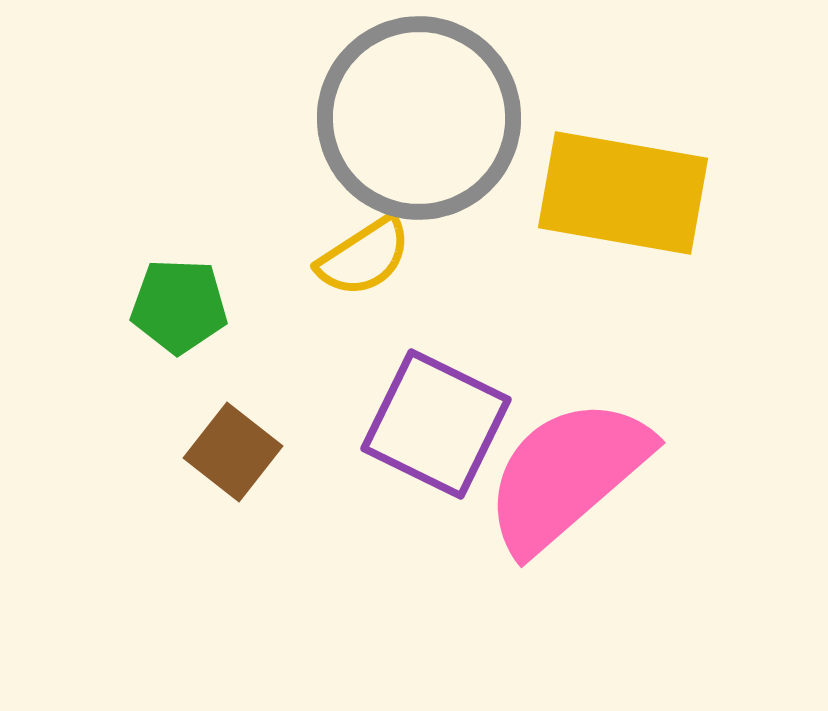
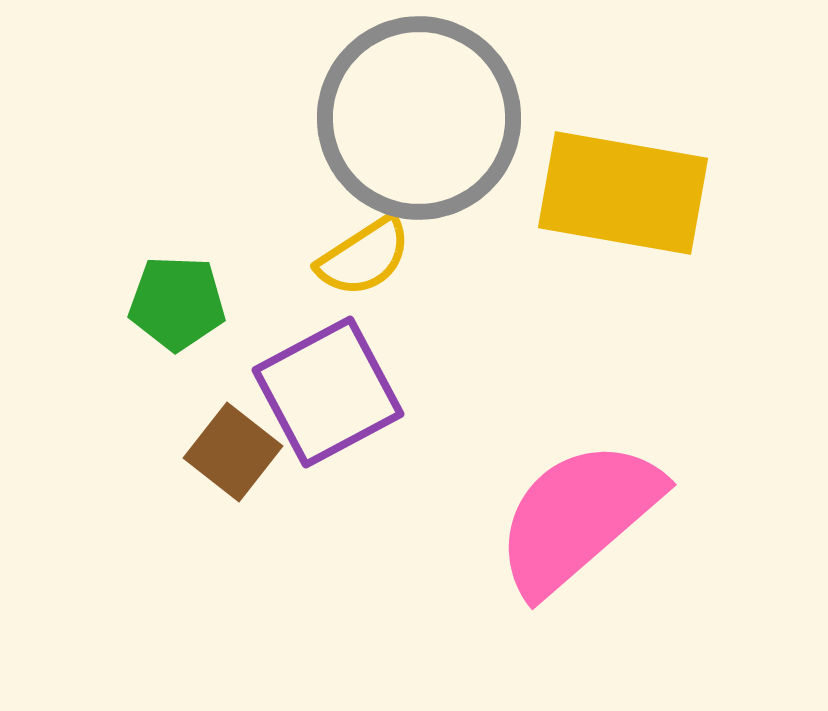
green pentagon: moved 2 px left, 3 px up
purple square: moved 108 px left, 32 px up; rotated 36 degrees clockwise
pink semicircle: moved 11 px right, 42 px down
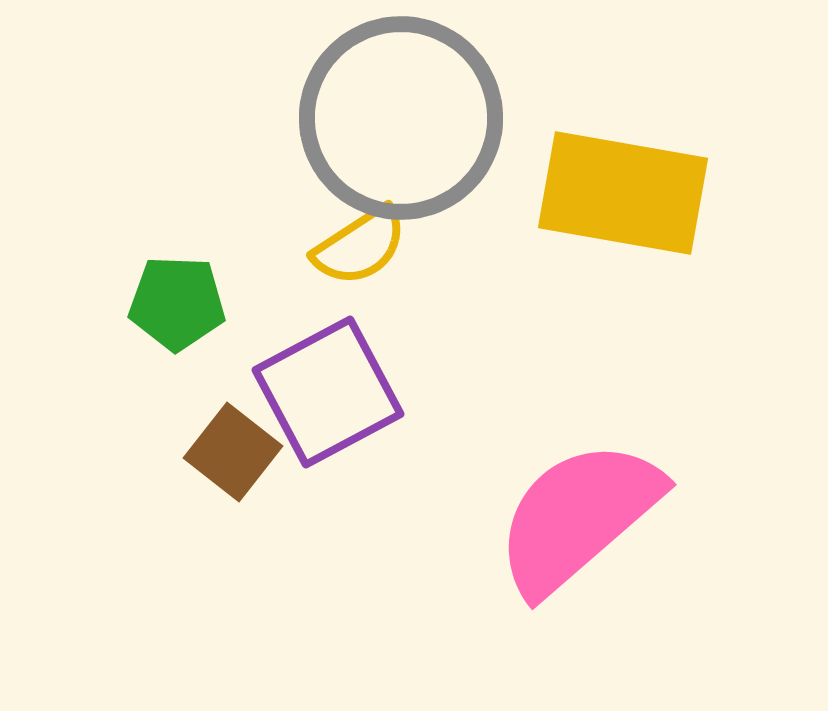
gray circle: moved 18 px left
yellow semicircle: moved 4 px left, 11 px up
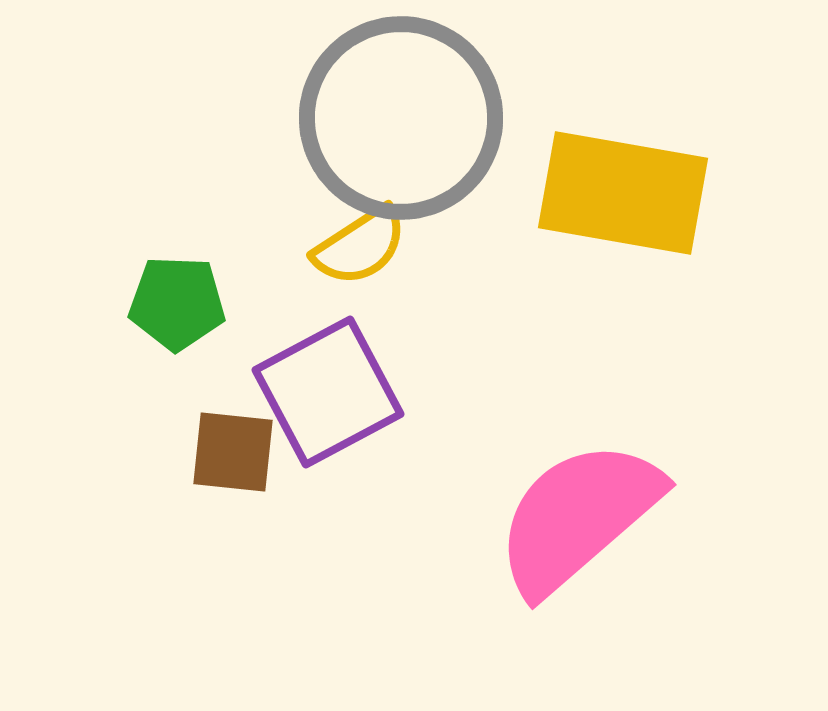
brown square: rotated 32 degrees counterclockwise
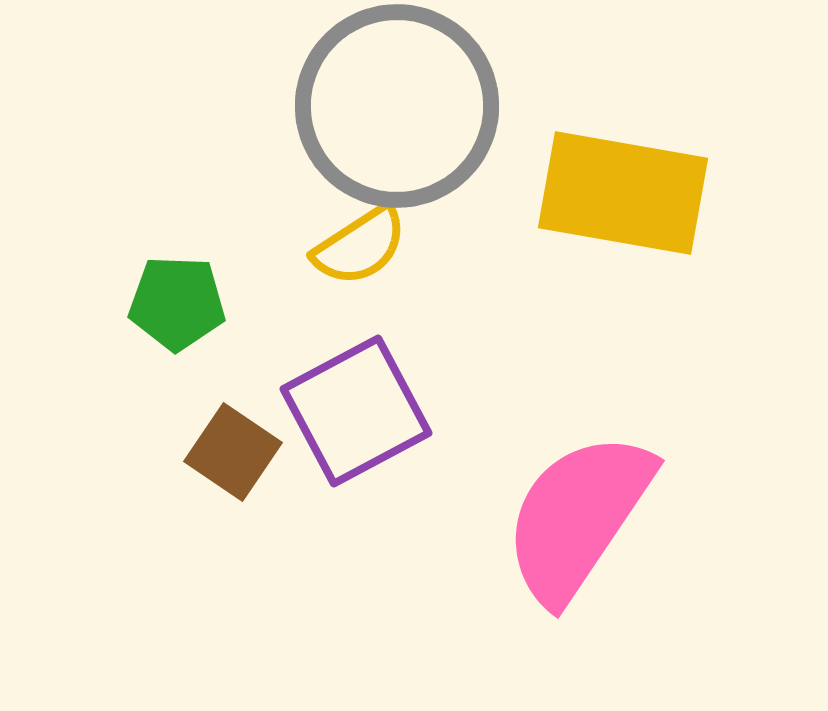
gray circle: moved 4 px left, 12 px up
purple square: moved 28 px right, 19 px down
brown square: rotated 28 degrees clockwise
pink semicircle: rotated 15 degrees counterclockwise
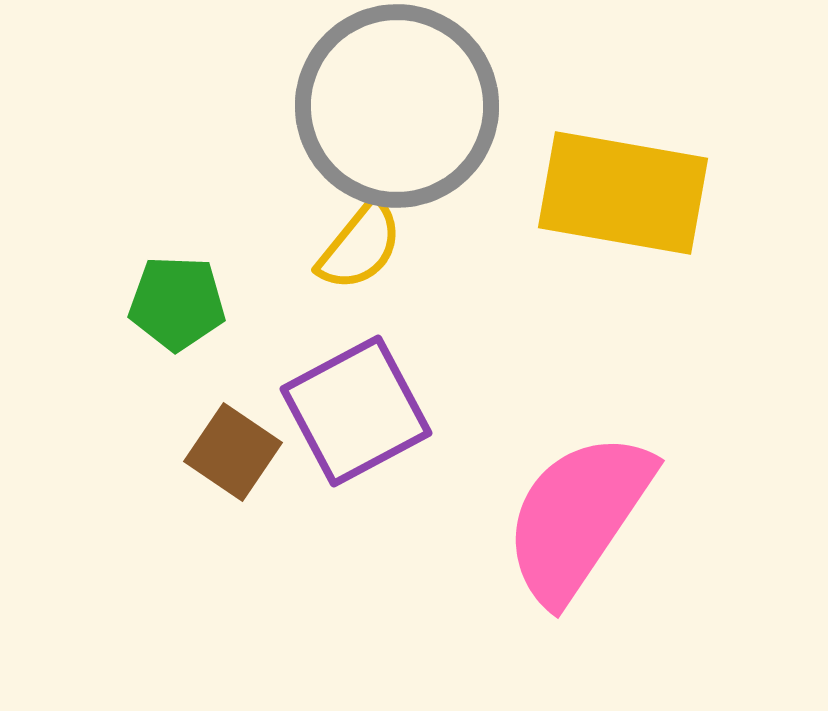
yellow semicircle: rotated 18 degrees counterclockwise
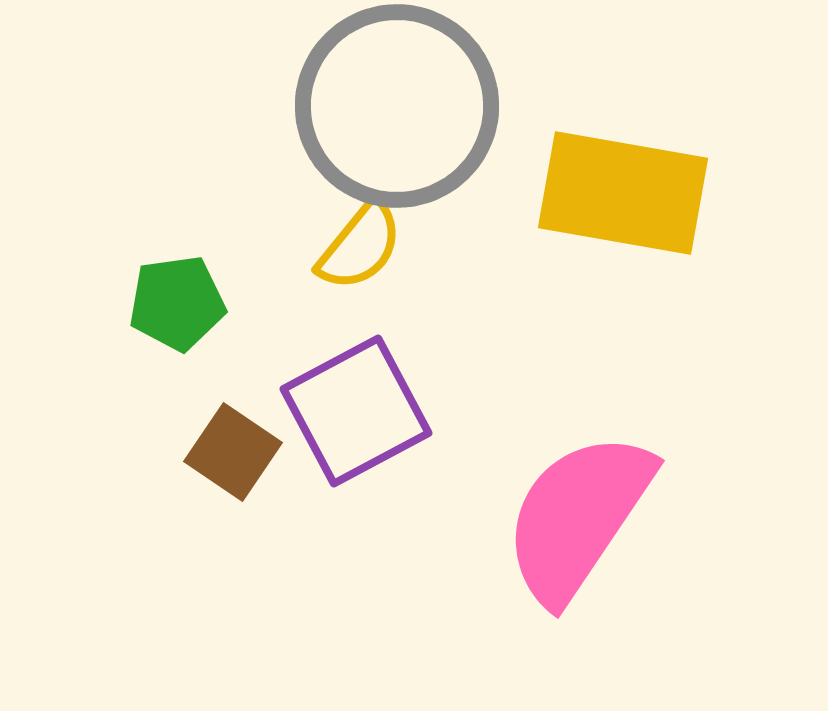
green pentagon: rotated 10 degrees counterclockwise
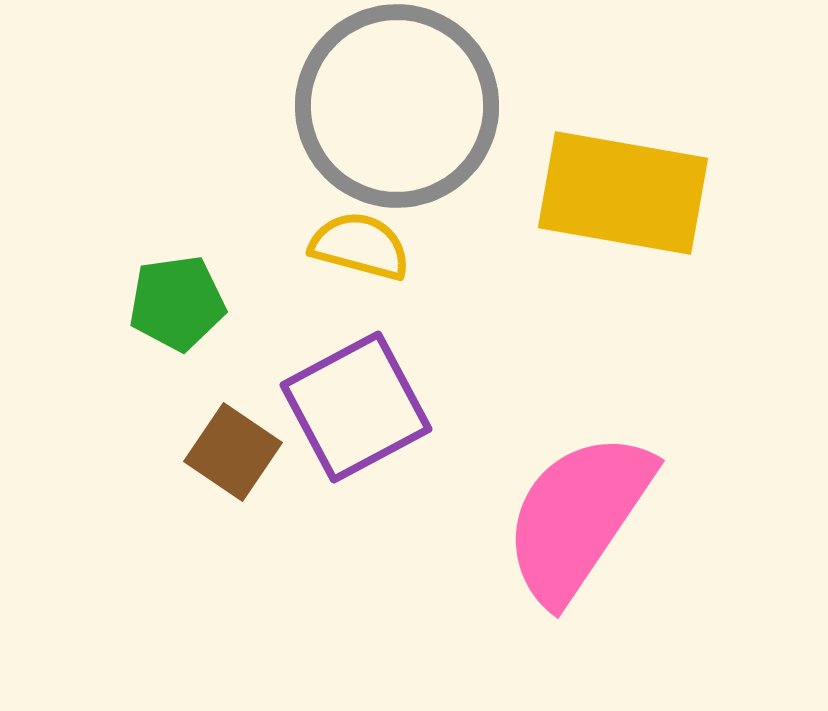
yellow semicircle: rotated 114 degrees counterclockwise
purple square: moved 4 px up
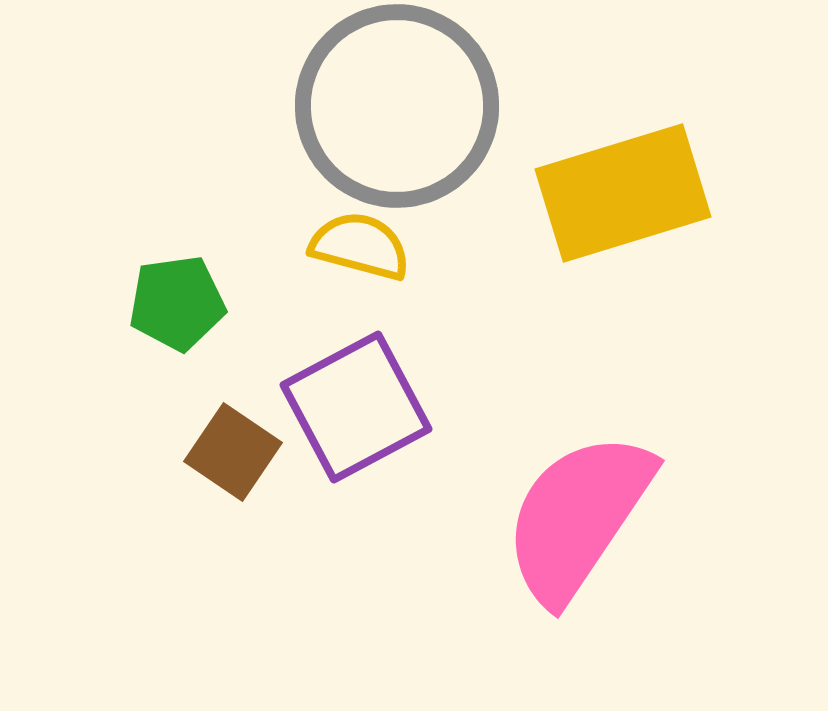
yellow rectangle: rotated 27 degrees counterclockwise
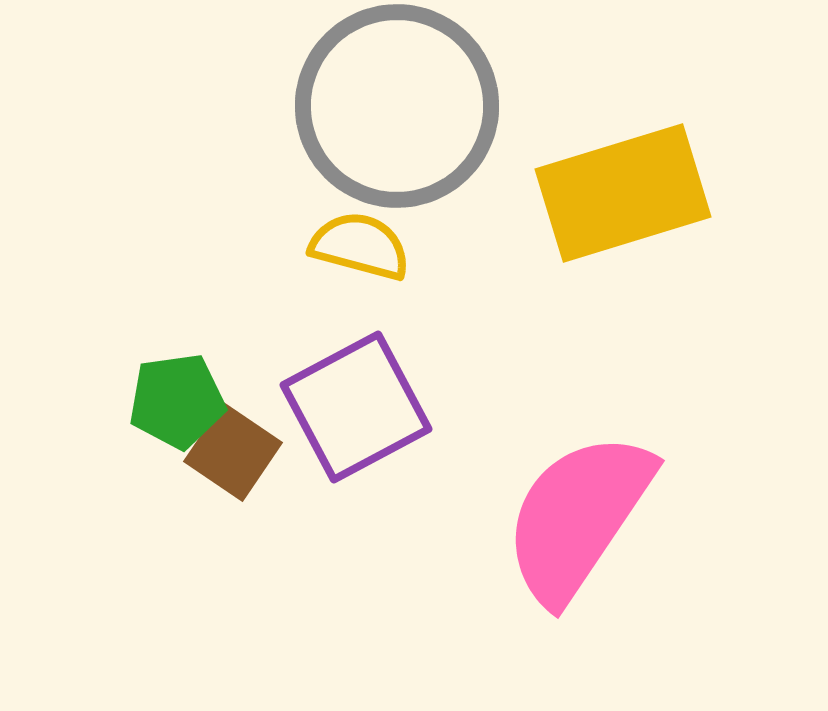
green pentagon: moved 98 px down
